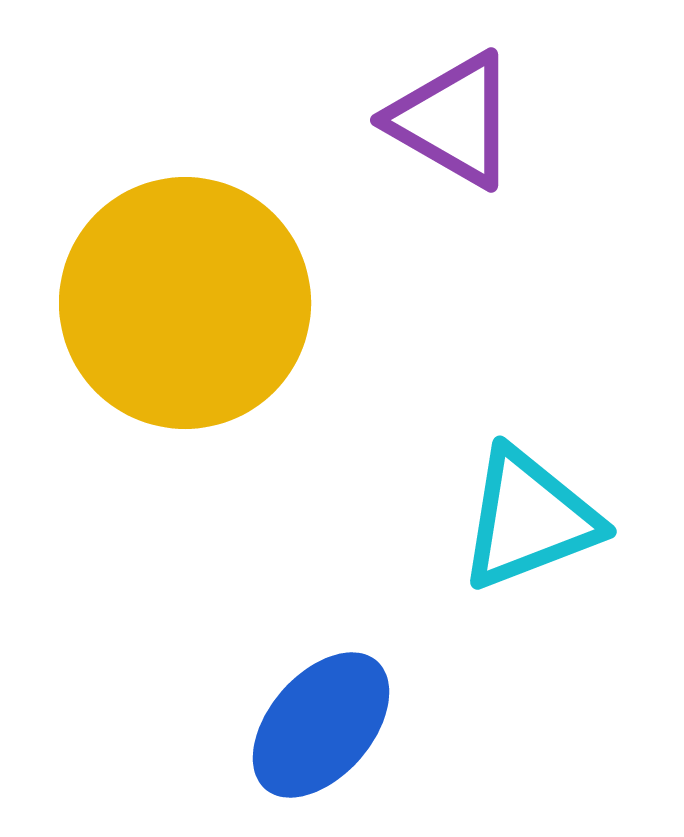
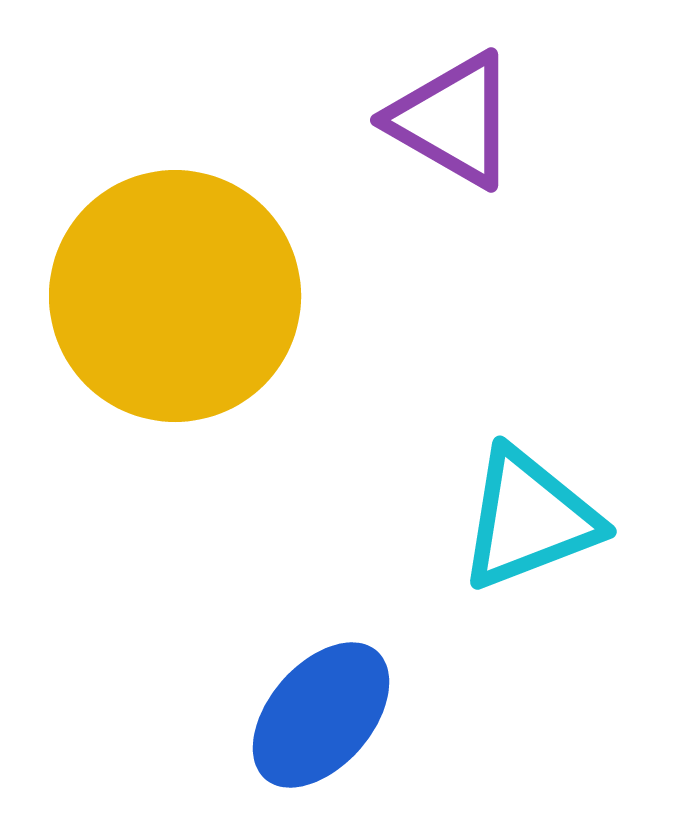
yellow circle: moved 10 px left, 7 px up
blue ellipse: moved 10 px up
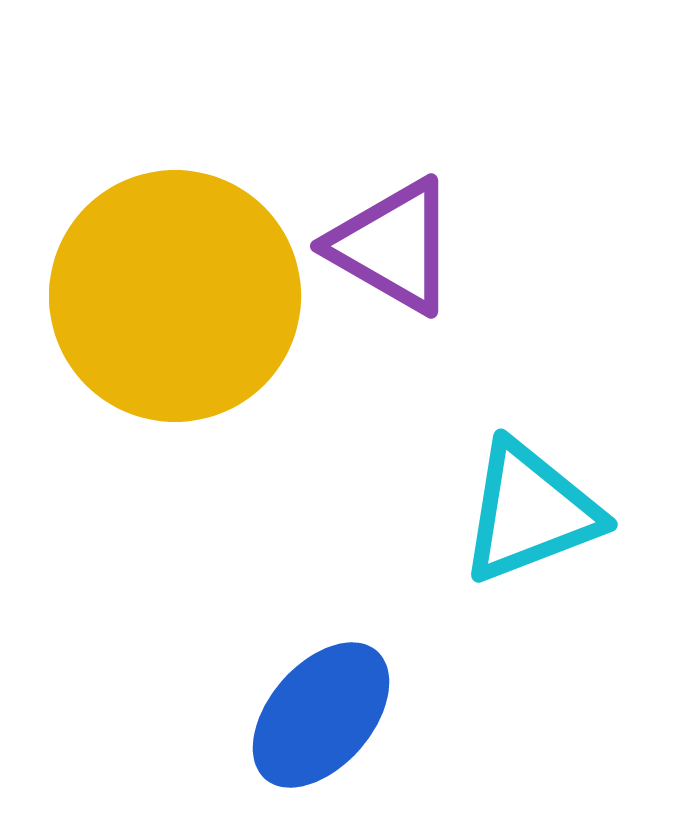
purple triangle: moved 60 px left, 126 px down
cyan triangle: moved 1 px right, 7 px up
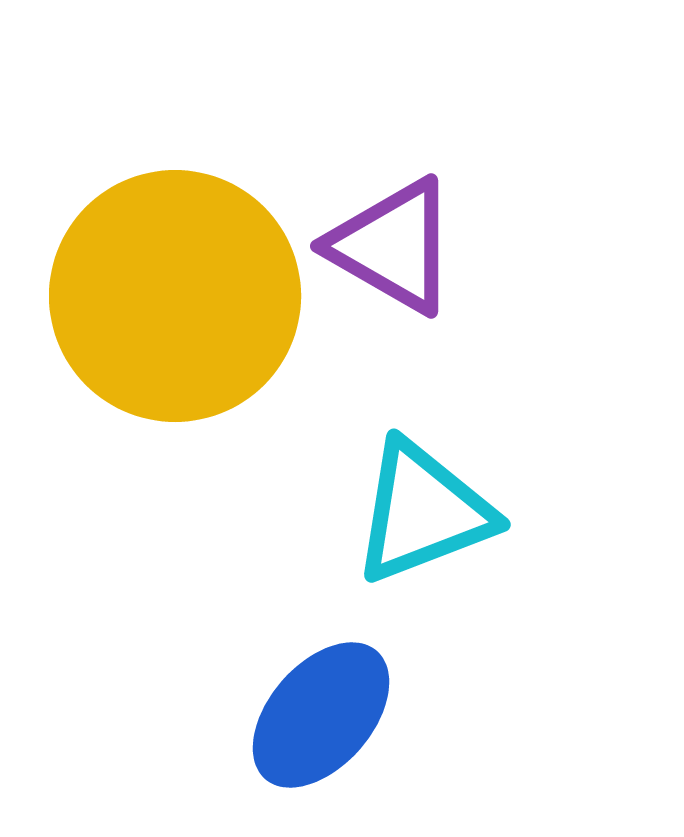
cyan triangle: moved 107 px left
